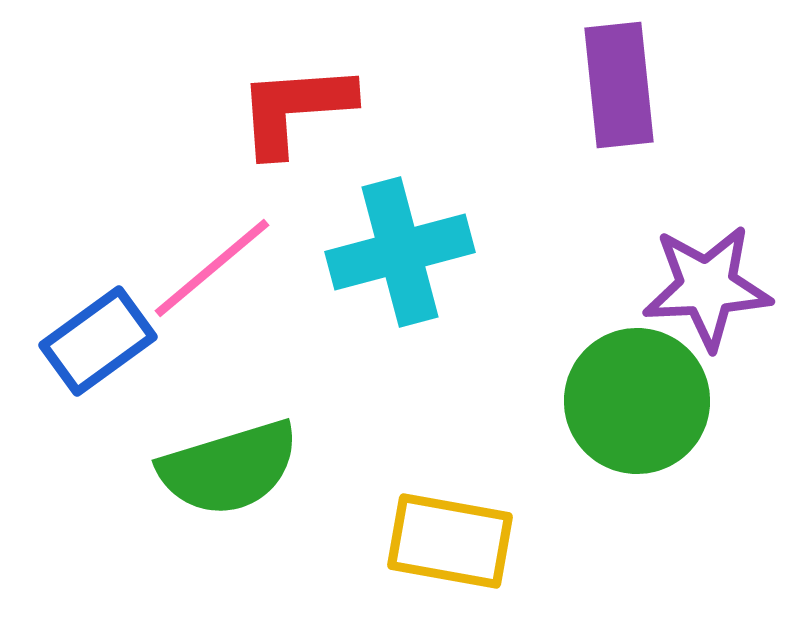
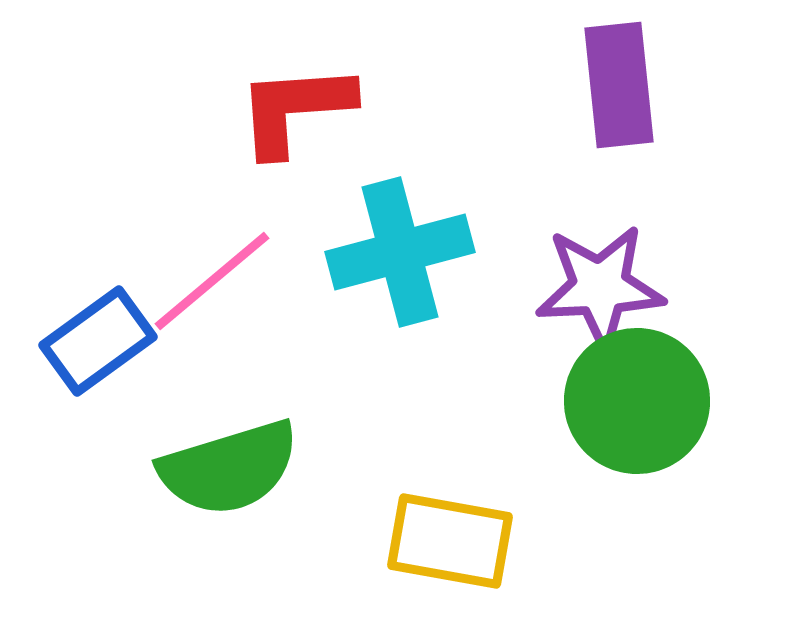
pink line: moved 13 px down
purple star: moved 107 px left
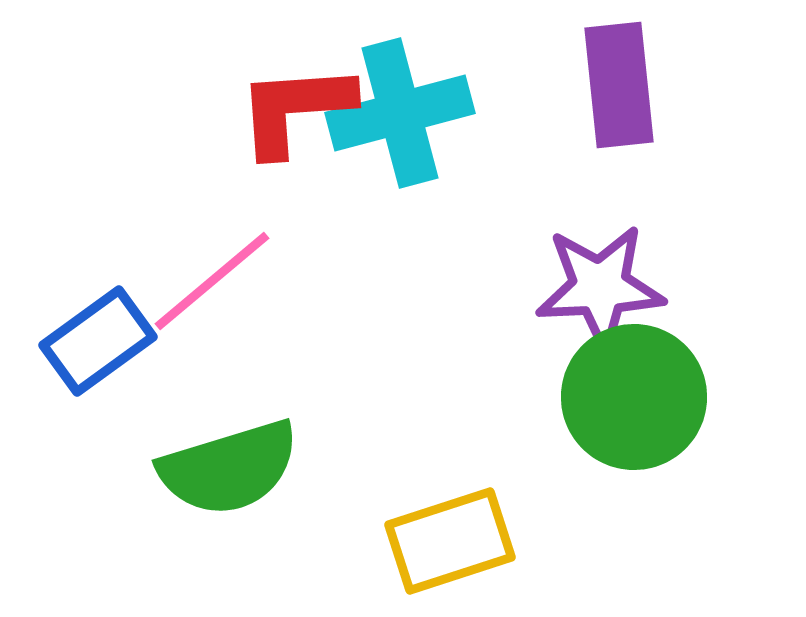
cyan cross: moved 139 px up
green circle: moved 3 px left, 4 px up
yellow rectangle: rotated 28 degrees counterclockwise
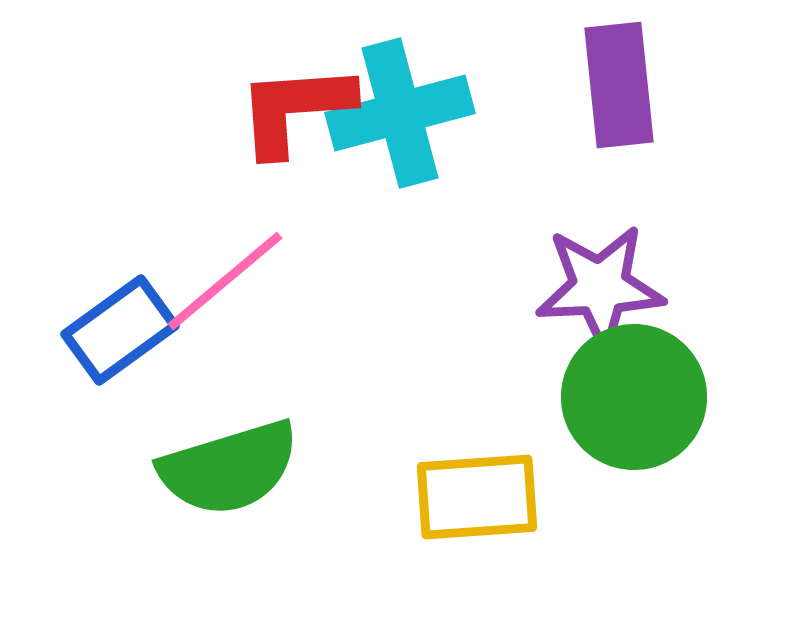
pink line: moved 13 px right
blue rectangle: moved 22 px right, 11 px up
yellow rectangle: moved 27 px right, 44 px up; rotated 14 degrees clockwise
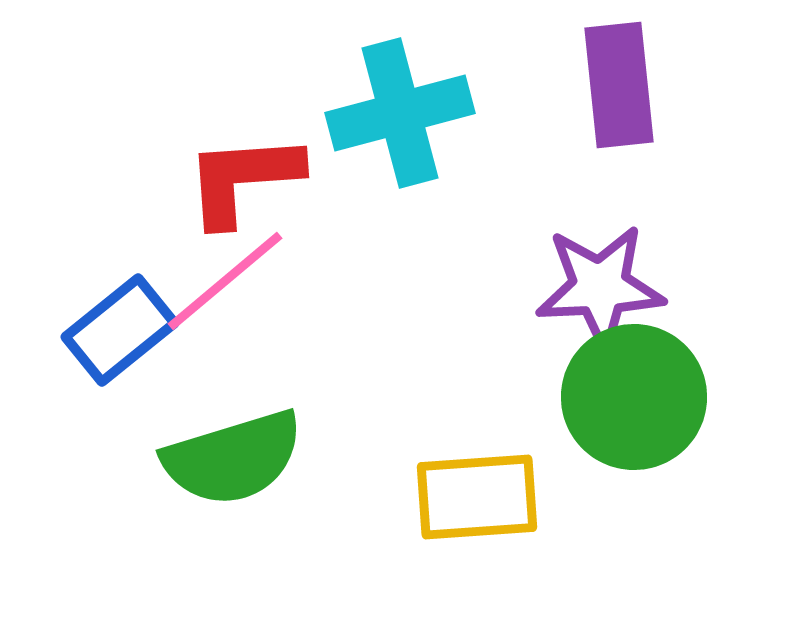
red L-shape: moved 52 px left, 70 px down
blue rectangle: rotated 3 degrees counterclockwise
green semicircle: moved 4 px right, 10 px up
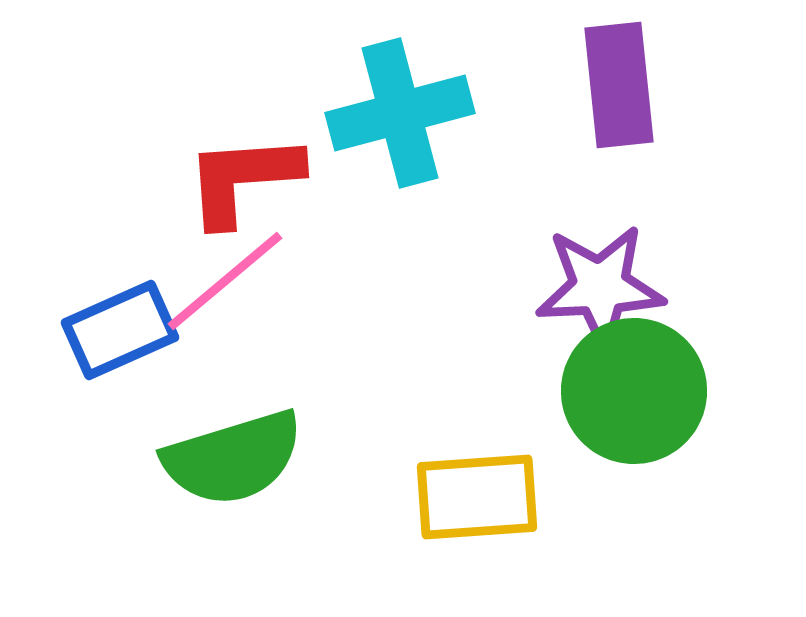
blue rectangle: rotated 15 degrees clockwise
green circle: moved 6 px up
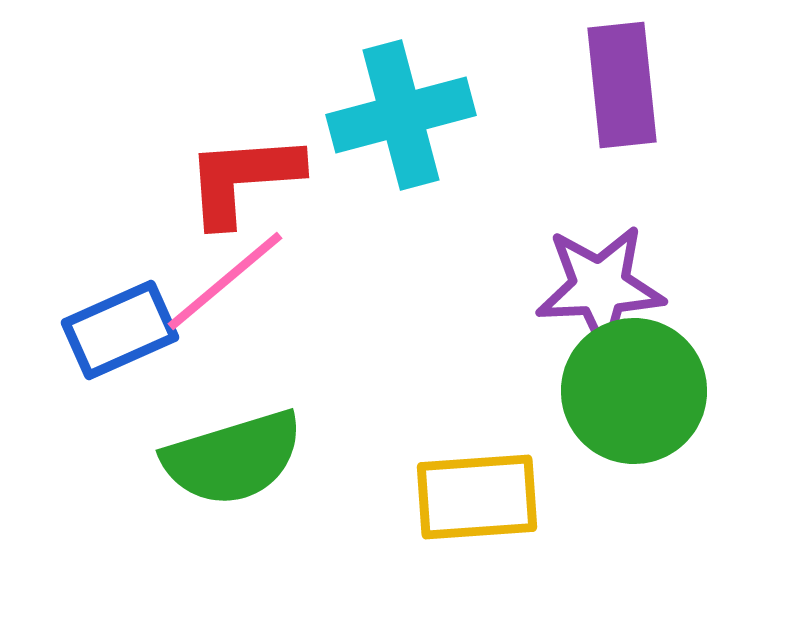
purple rectangle: moved 3 px right
cyan cross: moved 1 px right, 2 px down
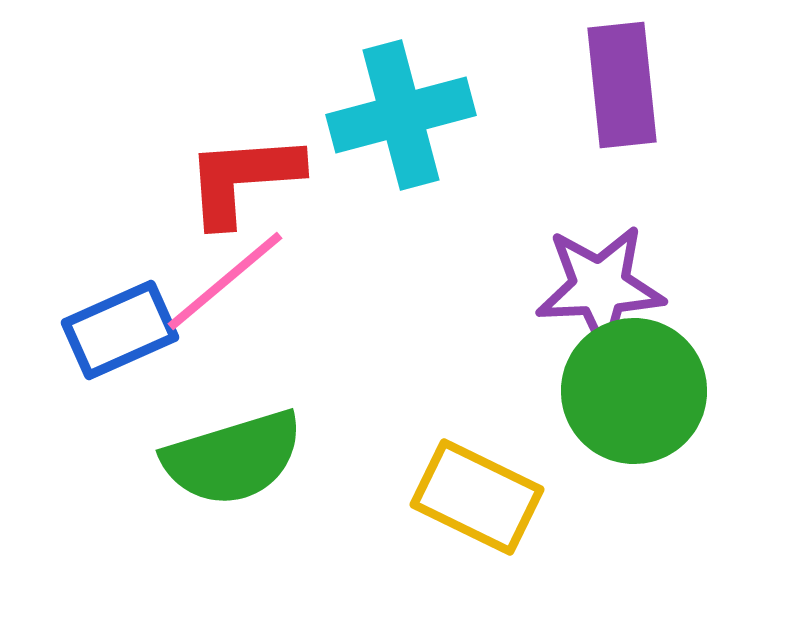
yellow rectangle: rotated 30 degrees clockwise
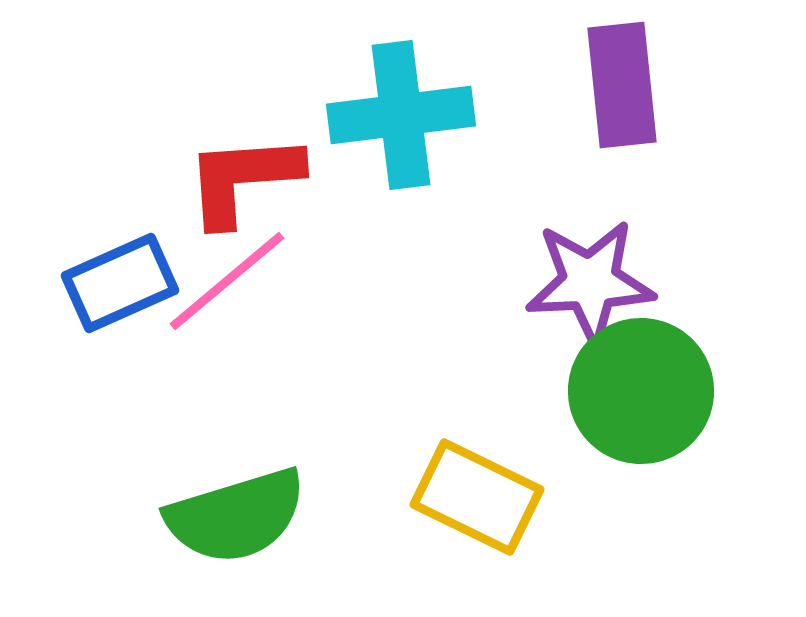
cyan cross: rotated 8 degrees clockwise
pink line: moved 2 px right
purple star: moved 10 px left, 5 px up
blue rectangle: moved 47 px up
green circle: moved 7 px right
green semicircle: moved 3 px right, 58 px down
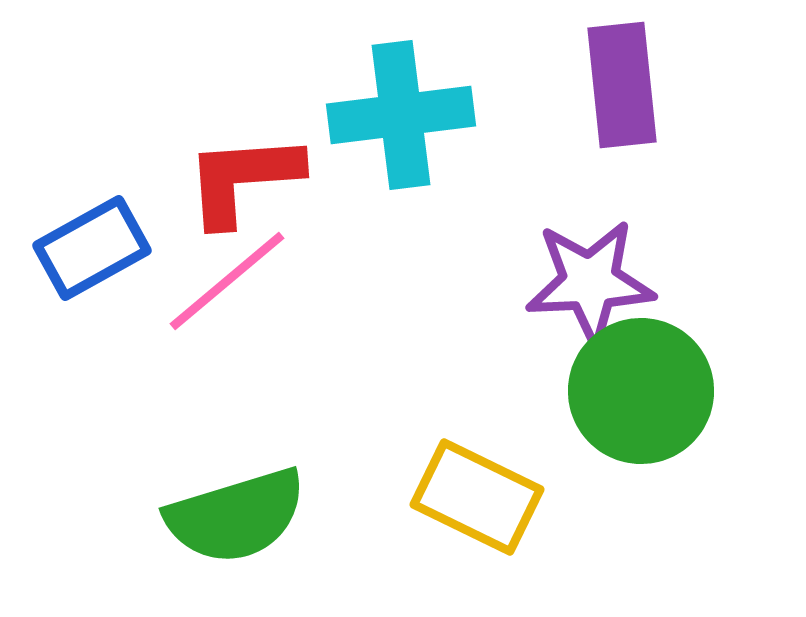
blue rectangle: moved 28 px left, 35 px up; rotated 5 degrees counterclockwise
